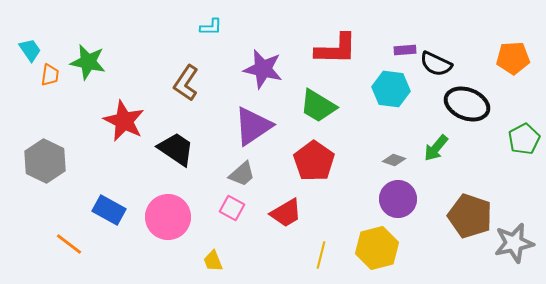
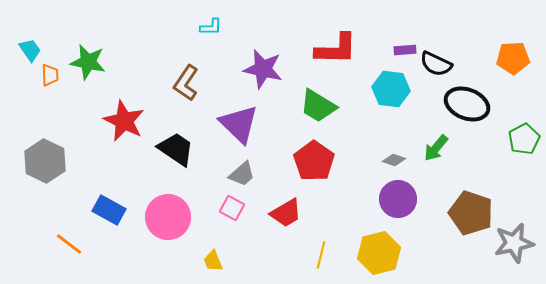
orange trapezoid: rotated 10 degrees counterclockwise
purple triangle: moved 14 px left, 2 px up; rotated 42 degrees counterclockwise
brown pentagon: moved 1 px right, 3 px up
yellow hexagon: moved 2 px right, 5 px down
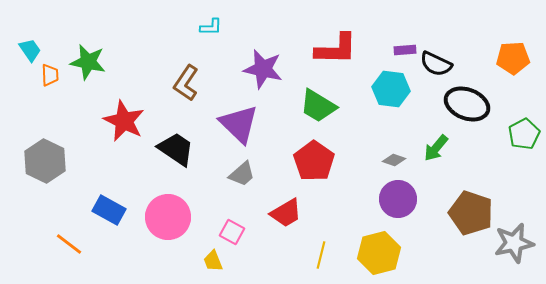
green pentagon: moved 5 px up
pink square: moved 24 px down
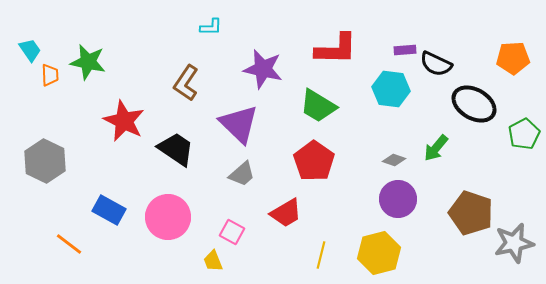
black ellipse: moved 7 px right; rotated 9 degrees clockwise
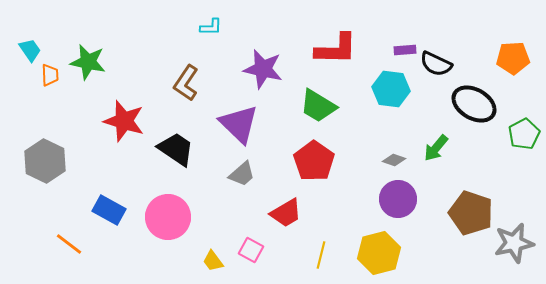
red star: rotated 9 degrees counterclockwise
pink square: moved 19 px right, 18 px down
yellow trapezoid: rotated 15 degrees counterclockwise
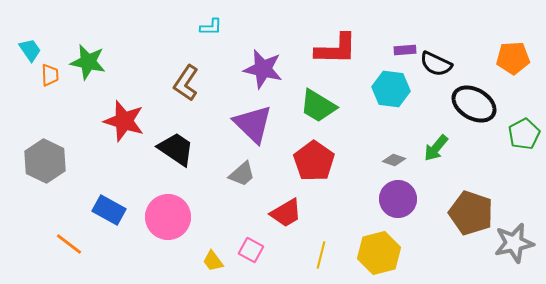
purple triangle: moved 14 px right
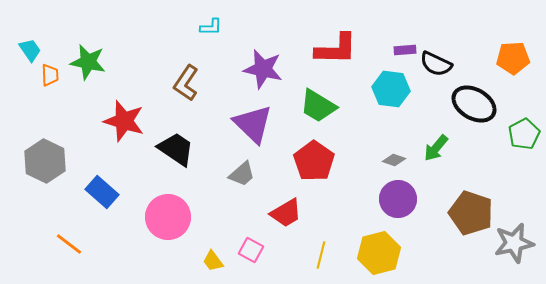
blue rectangle: moved 7 px left, 18 px up; rotated 12 degrees clockwise
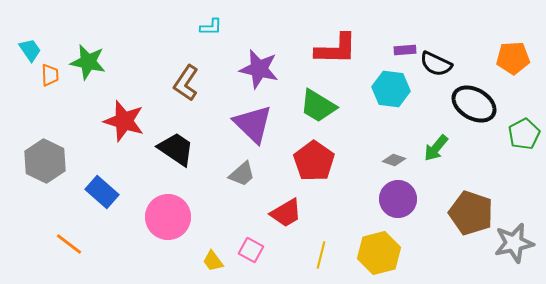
purple star: moved 4 px left
